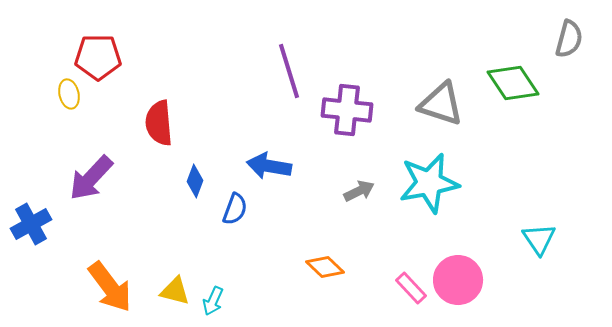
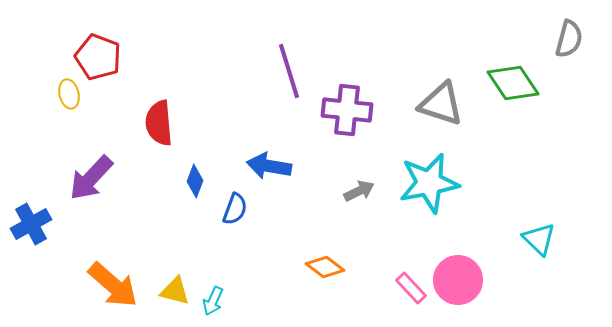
red pentagon: rotated 21 degrees clockwise
cyan triangle: rotated 12 degrees counterclockwise
orange diamond: rotated 6 degrees counterclockwise
orange arrow: moved 3 px right, 2 px up; rotated 12 degrees counterclockwise
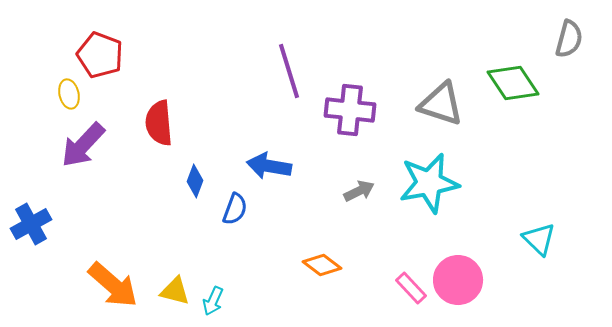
red pentagon: moved 2 px right, 2 px up
purple cross: moved 3 px right
purple arrow: moved 8 px left, 33 px up
orange diamond: moved 3 px left, 2 px up
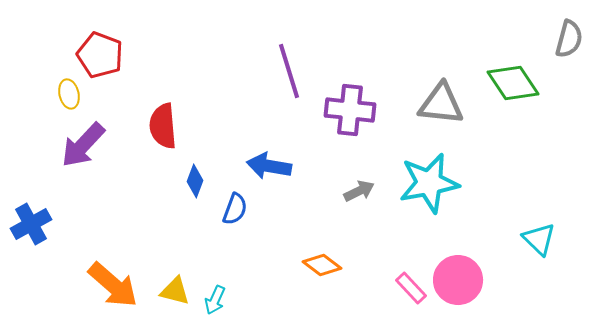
gray triangle: rotated 12 degrees counterclockwise
red semicircle: moved 4 px right, 3 px down
cyan arrow: moved 2 px right, 1 px up
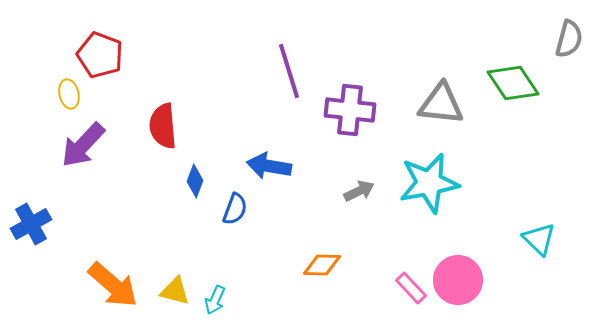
orange diamond: rotated 36 degrees counterclockwise
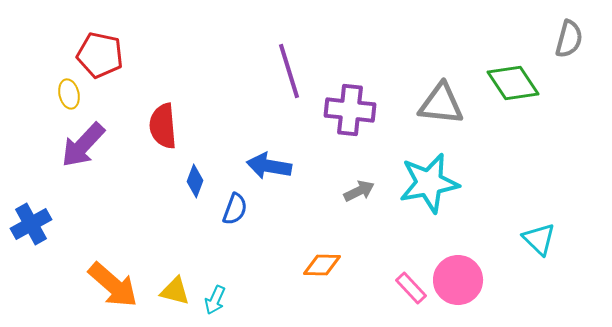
red pentagon: rotated 9 degrees counterclockwise
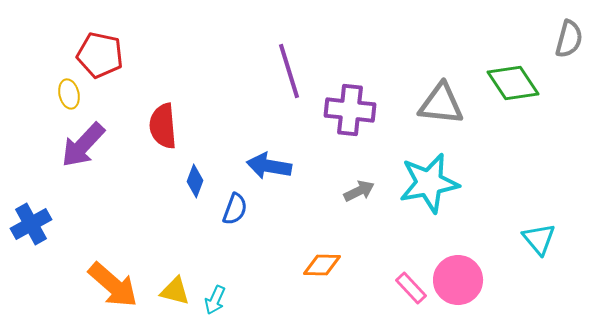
cyan triangle: rotated 6 degrees clockwise
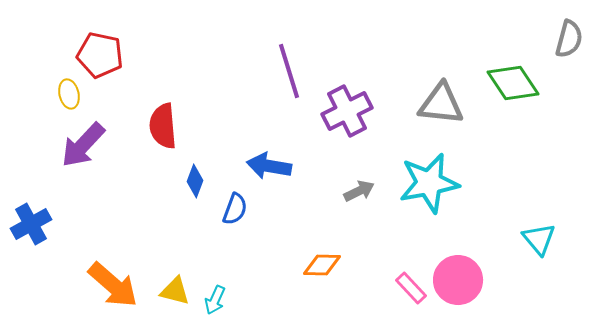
purple cross: moved 3 px left, 1 px down; rotated 33 degrees counterclockwise
